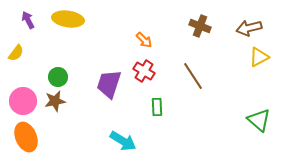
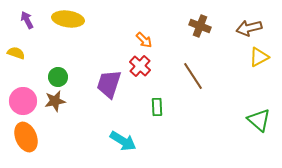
purple arrow: moved 1 px left
yellow semicircle: rotated 108 degrees counterclockwise
red cross: moved 4 px left, 5 px up; rotated 10 degrees clockwise
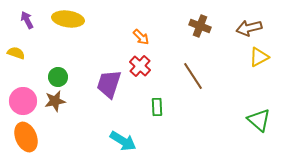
orange arrow: moved 3 px left, 3 px up
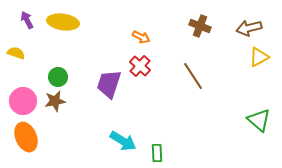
yellow ellipse: moved 5 px left, 3 px down
orange arrow: rotated 18 degrees counterclockwise
green rectangle: moved 46 px down
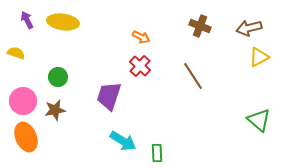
purple trapezoid: moved 12 px down
brown star: moved 9 px down
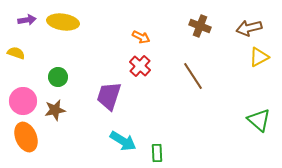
purple arrow: rotated 108 degrees clockwise
